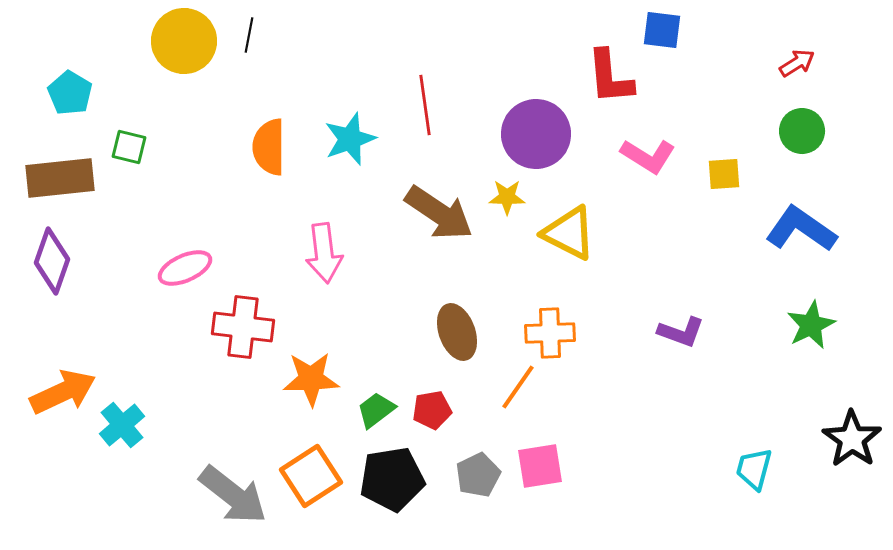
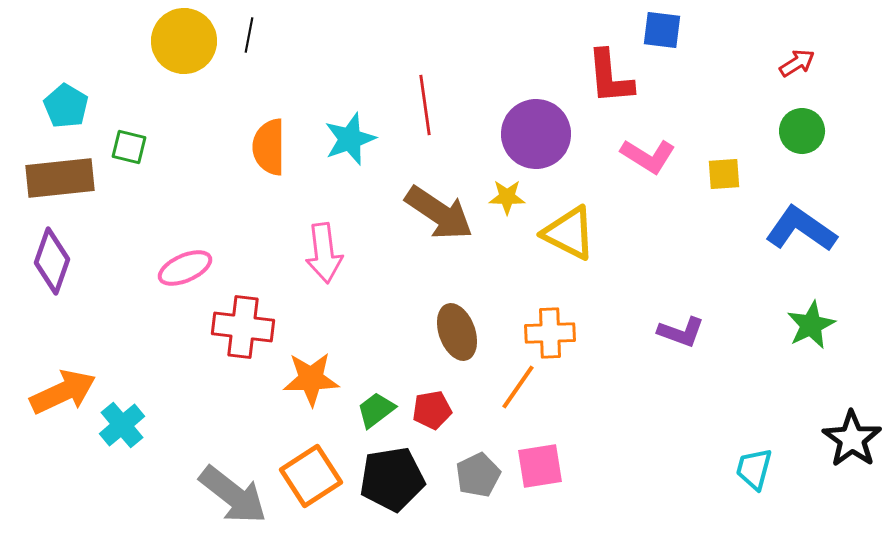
cyan pentagon: moved 4 px left, 13 px down
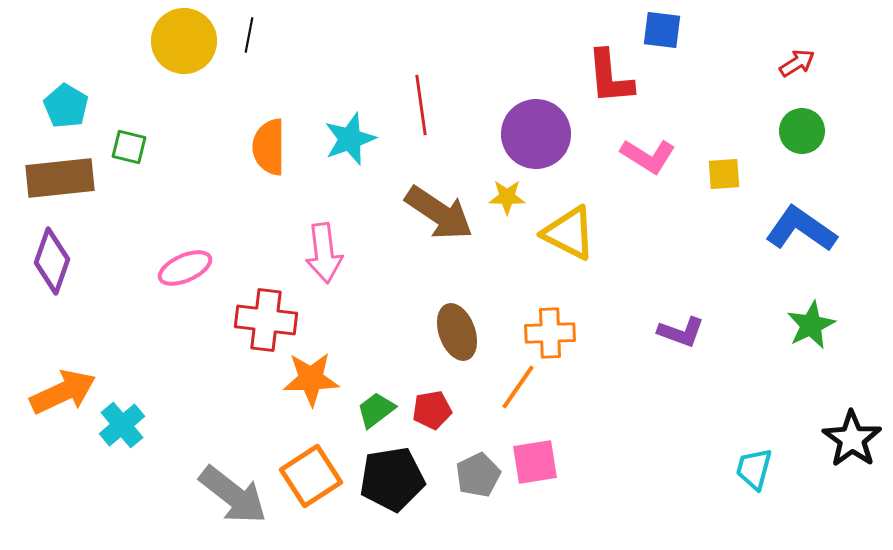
red line: moved 4 px left
red cross: moved 23 px right, 7 px up
pink square: moved 5 px left, 4 px up
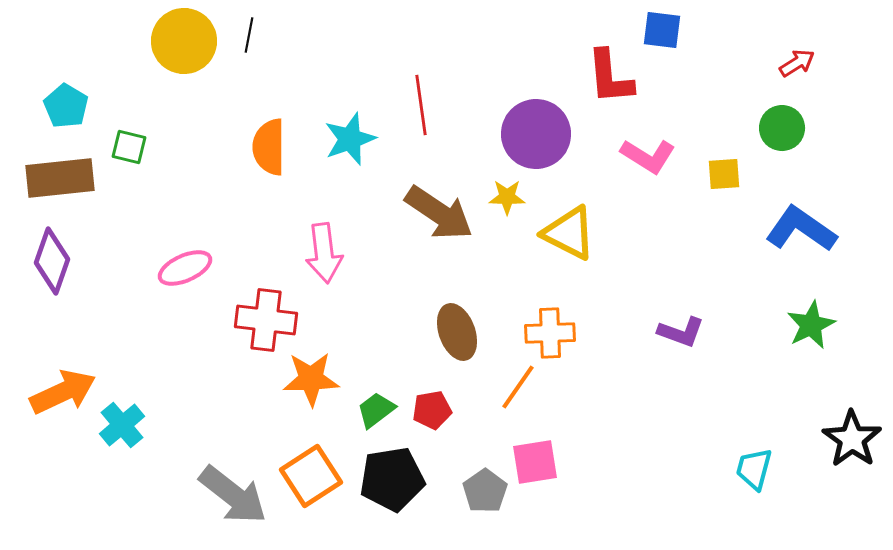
green circle: moved 20 px left, 3 px up
gray pentagon: moved 7 px right, 16 px down; rotated 9 degrees counterclockwise
